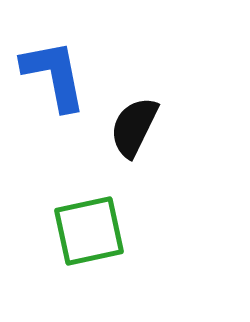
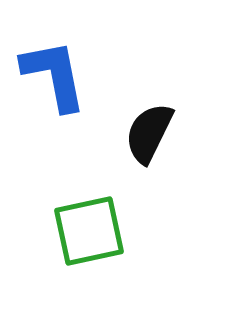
black semicircle: moved 15 px right, 6 px down
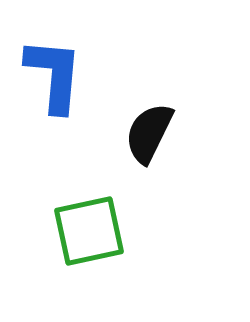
blue L-shape: rotated 16 degrees clockwise
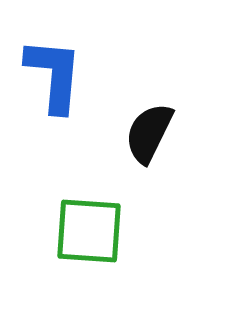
green square: rotated 16 degrees clockwise
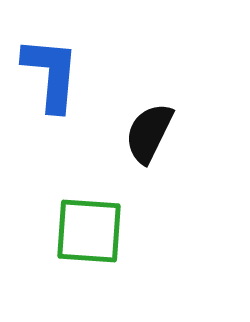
blue L-shape: moved 3 px left, 1 px up
